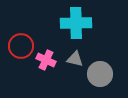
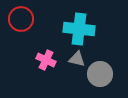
cyan cross: moved 3 px right, 6 px down; rotated 8 degrees clockwise
red circle: moved 27 px up
gray triangle: moved 2 px right
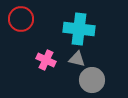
gray circle: moved 8 px left, 6 px down
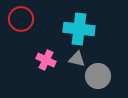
gray circle: moved 6 px right, 4 px up
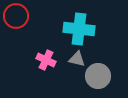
red circle: moved 5 px left, 3 px up
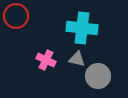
cyan cross: moved 3 px right, 1 px up
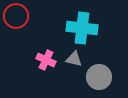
gray triangle: moved 3 px left
gray circle: moved 1 px right, 1 px down
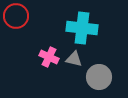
pink cross: moved 3 px right, 3 px up
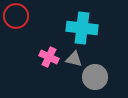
gray circle: moved 4 px left
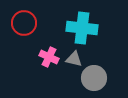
red circle: moved 8 px right, 7 px down
gray circle: moved 1 px left, 1 px down
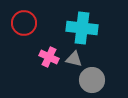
gray circle: moved 2 px left, 2 px down
